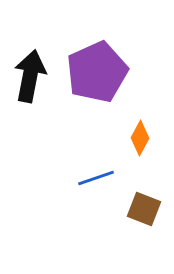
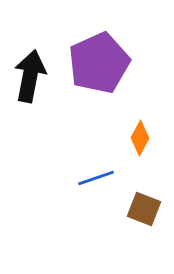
purple pentagon: moved 2 px right, 9 px up
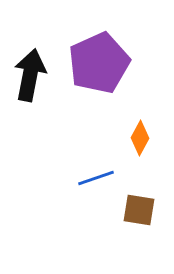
black arrow: moved 1 px up
brown square: moved 5 px left, 1 px down; rotated 12 degrees counterclockwise
